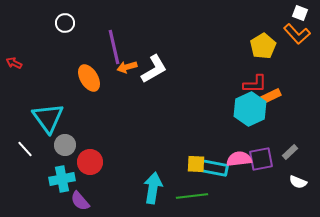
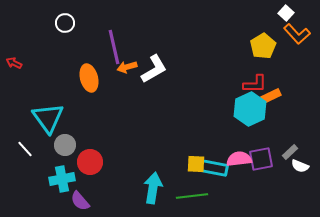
white square: moved 14 px left; rotated 21 degrees clockwise
orange ellipse: rotated 16 degrees clockwise
white semicircle: moved 2 px right, 16 px up
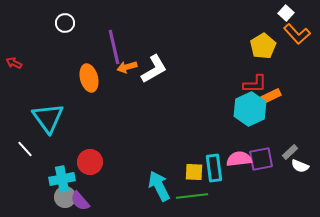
gray circle: moved 52 px down
yellow square: moved 2 px left, 8 px down
cyan rectangle: rotated 72 degrees clockwise
cyan arrow: moved 6 px right, 2 px up; rotated 36 degrees counterclockwise
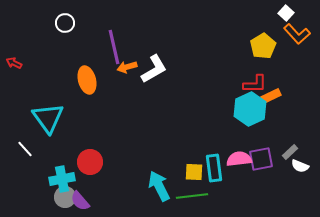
orange ellipse: moved 2 px left, 2 px down
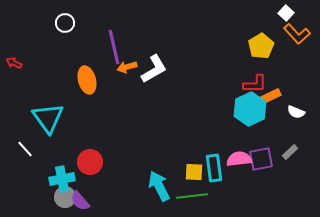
yellow pentagon: moved 2 px left
white semicircle: moved 4 px left, 54 px up
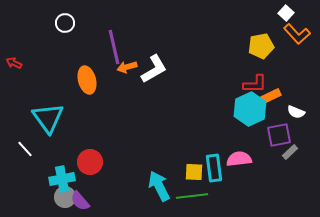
yellow pentagon: rotated 20 degrees clockwise
purple square: moved 18 px right, 24 px up
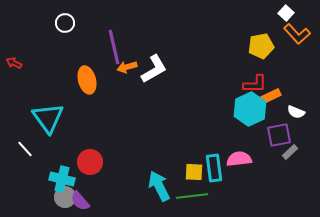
cyan cross: rotated 25 degrees clockwise
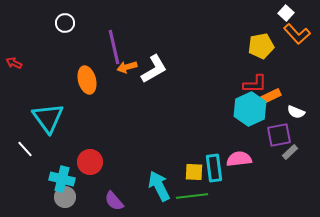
purple semicircle: moved 34 px right
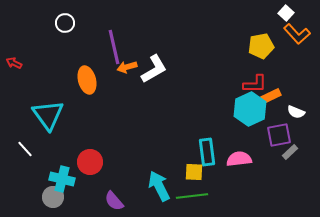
cyan triangle: moved 3 px up
cyan rectangle: moved 7 px left, 16 px up
gray circle: moved 12 px left
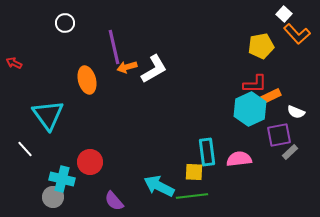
white square: moved 2 px left, 1 px down
cyan arrow: rotated 36 degrees counterclockwise
